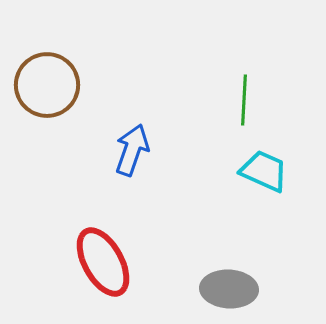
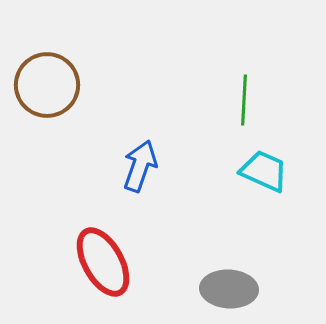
blue arrow: moved 8 px right, 16 px down
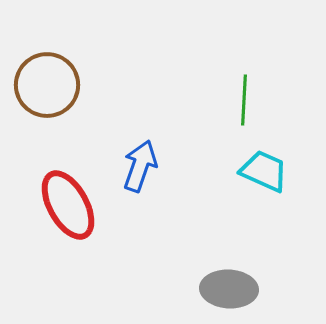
red ellipse: moved 35 px left, 57 px up
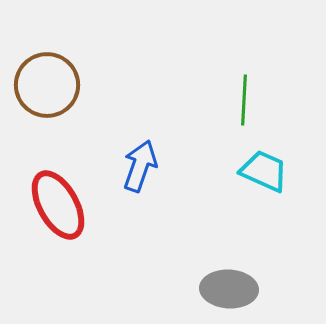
red ellipse: moved 10 px left
